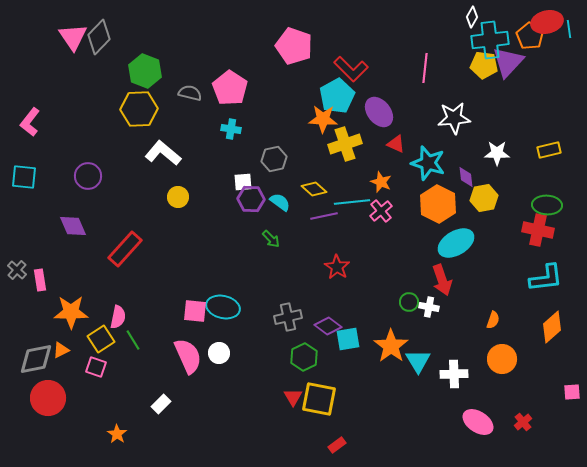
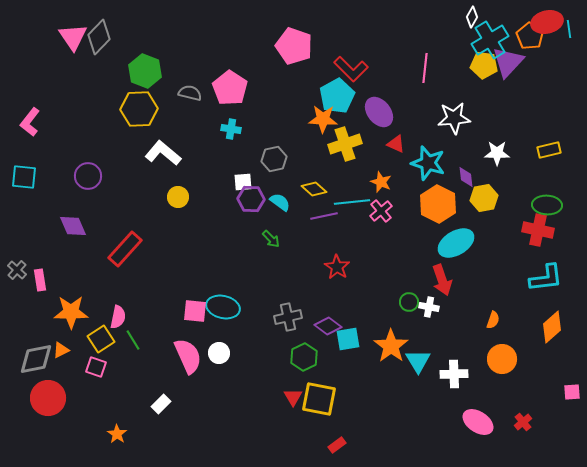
cyan cross at (490, 40): rotated 24 degrees counterclockwise
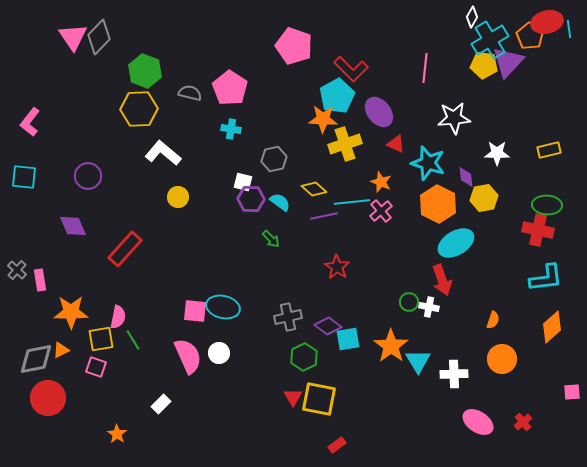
white square at (243, 182): rotated 18 degrees clockwise
yellow square at (101, 339): rotated 24 degrees clockwise
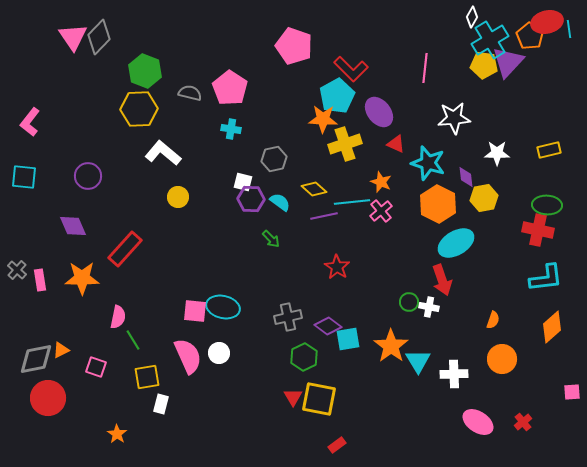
orange star at (71, 312): moved 11 px right, 34 px up
yellow square at (101, 339): moved 46 px right, 38 px down
white rectangle at (161, 404): rotated 30 degrees counterclockwise
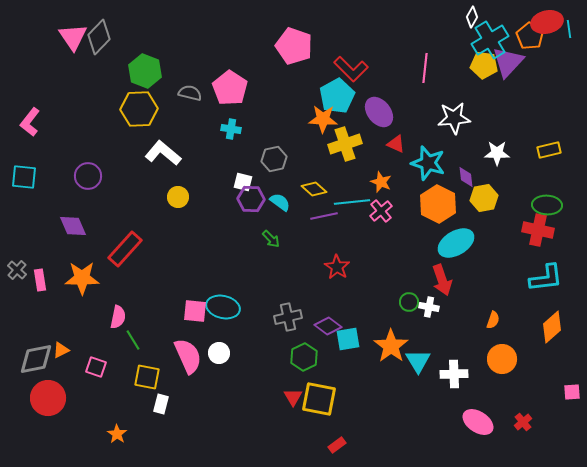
yellow square at (147, 377): rotated 20 degrees clockwise
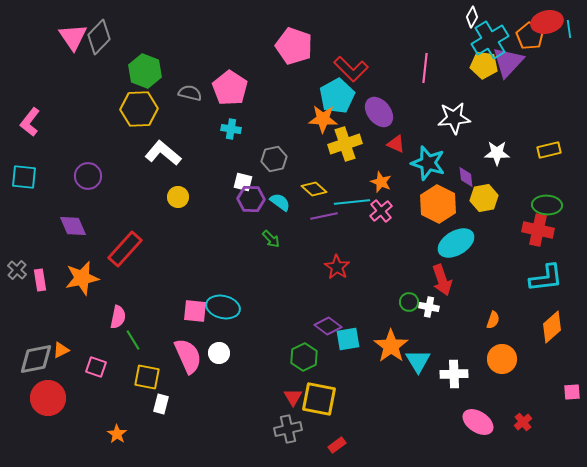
orange star at (82, 278): rotated 12 degrees counterclockwise
gray cross at (288, 317): moved 112 px down
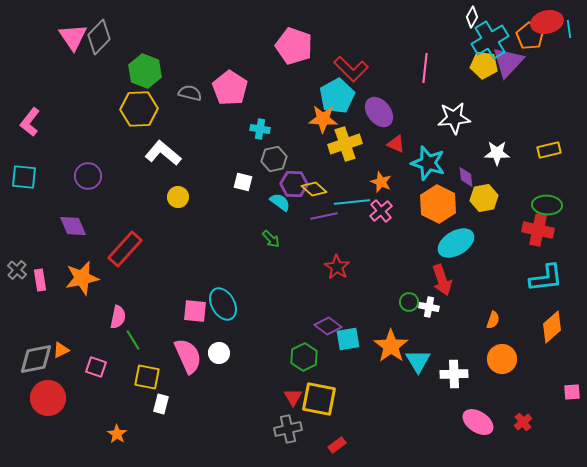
cyan cross at (231, 129): moved 29 px right
purple hexagon at (251, 199): moved 43 px right, 15 px up
cyan ellipse at (223, 307): moved 3 px up; rotated 48 degrees clockwise
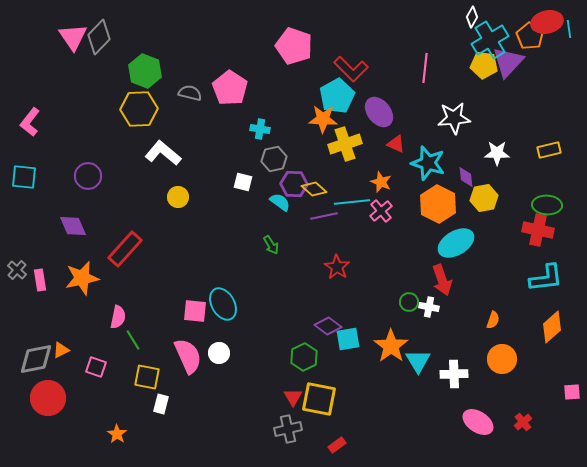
green arrow at (271, 239): moved 6 px down; rotated 12 degrees clockwise
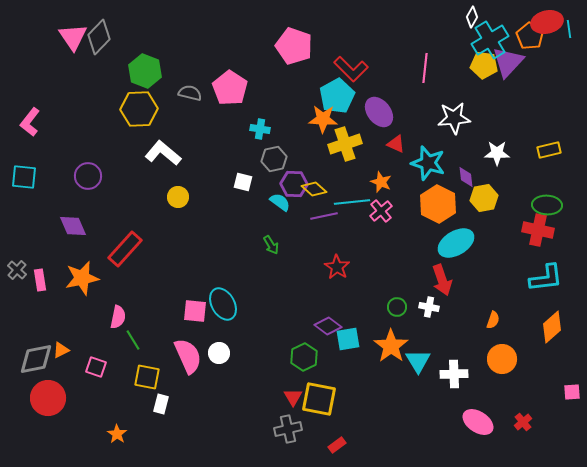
green circle at (409, 302): moved 12 px left, 5 px down
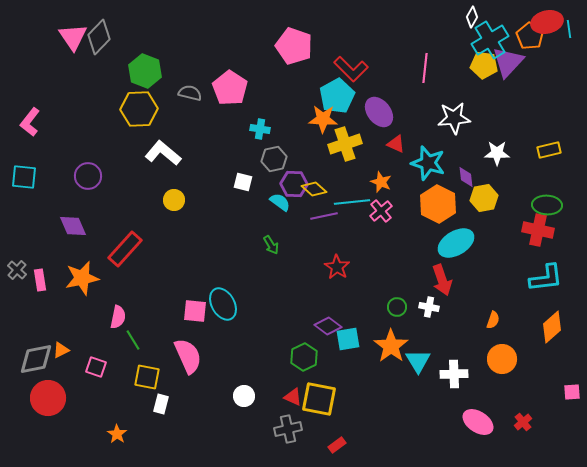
yellow circle at (178, 197): moved 4 px left, 3 px down
white circle at (219, 353): moved 25 px right, 43 px down
red triangle at (293, 397): rotated 36 degrees counterclockwise
